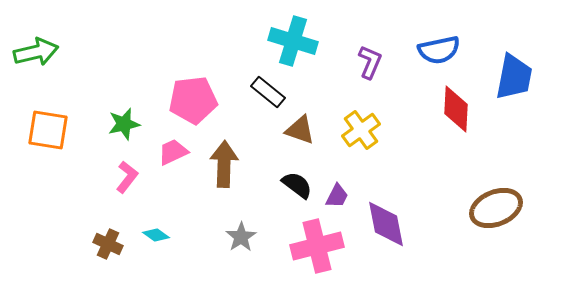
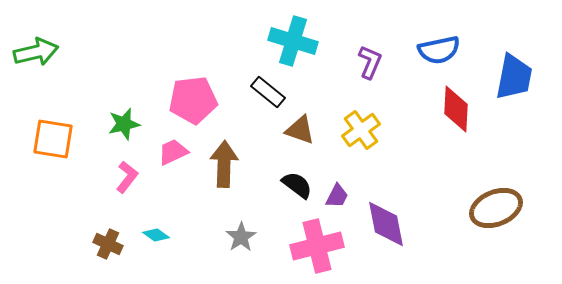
orange square: moved 5 px right, 9 px down
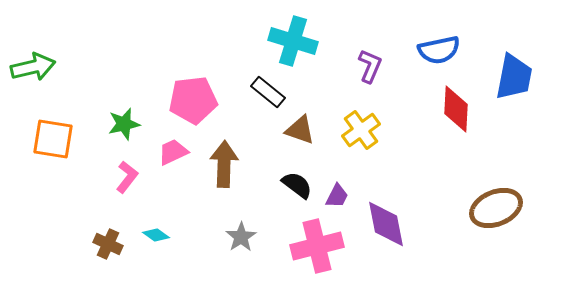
green arrow: moved 3 px left, 15 px down
purple L-shape: moved 4 px down
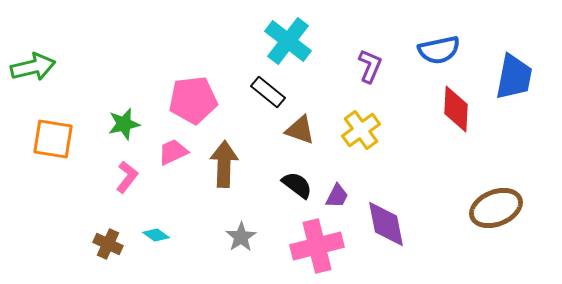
cyan cross: moved 5 px left; rotated 21 degrees clockwise
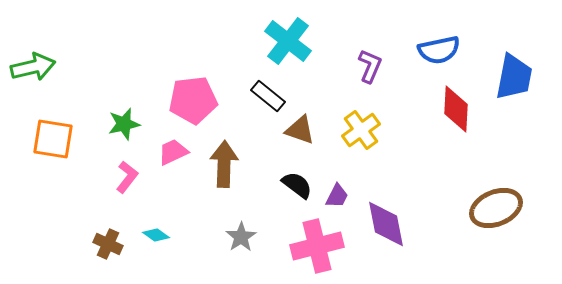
black rectangle: moved 4 px down
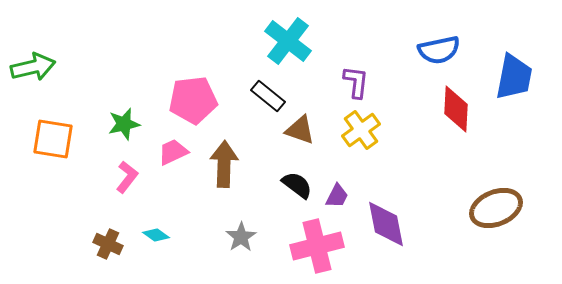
purple L-shape: moved 14 px left, 16 px down; rotated 16 degrees counterclockwise
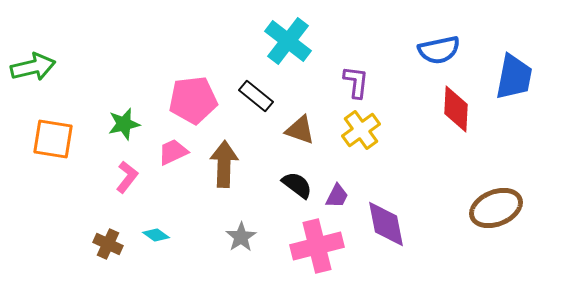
black rectangle: moved 12 px left
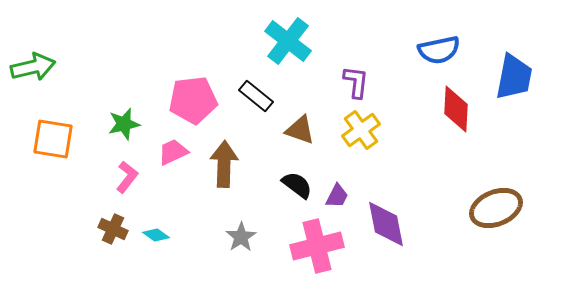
brown cross: moved 5 px right, 15 px up
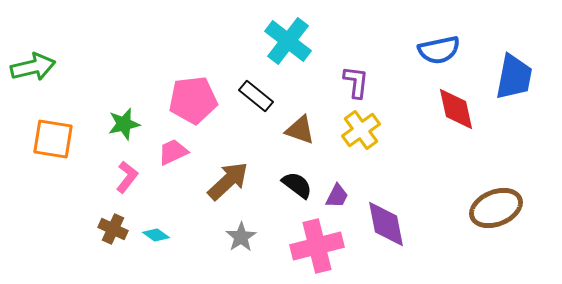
red diamond: rotated 15 degrees counterclockwise
brown arrow: moved 4 px right, 17 px down; rotated 45 degrees clockwise
